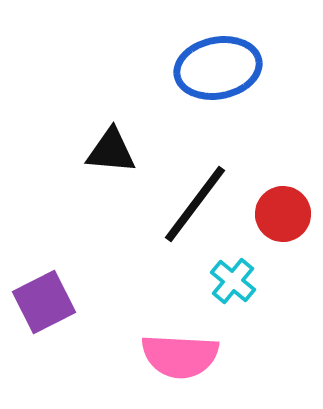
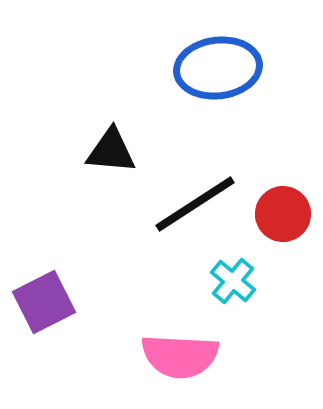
blue ellipse: rotated 4 degrees clockwise
black line: rotated 20 degrees clockwise
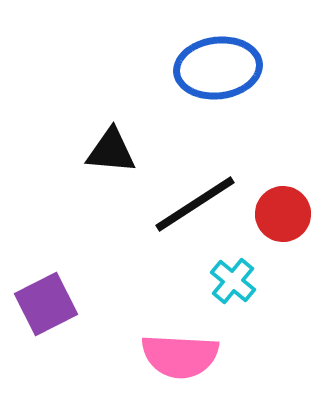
purple square: moved 2 px right, 2 px down
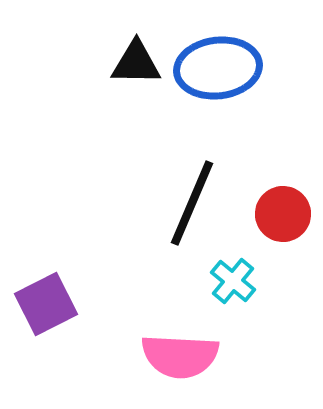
black triangle: moved 25 px right, 88 px up; rotated 4 degrees counterclockwise
black line: moved 3 px left, 1 px up; rotated 34 degrees counterclockwise
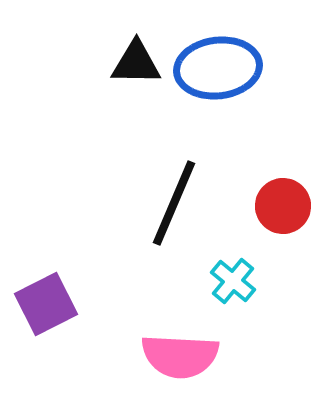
black line: moved 18 px left
red circle: moved 8 px up
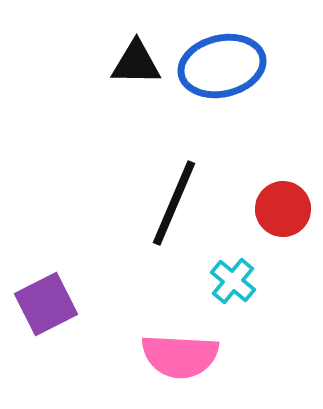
blue ellipse: moved 4 px right, 2 px up; rotated 6 degrees counterclockwise
red circle: moved 3 px down
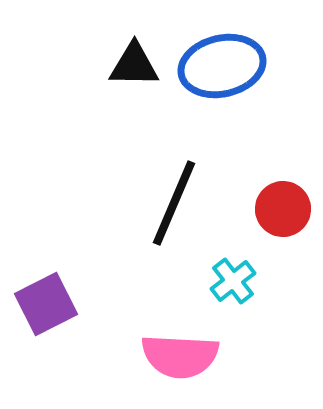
black triangle: moved 2 px left, 2 px down
cyan cross: rotated 12 degrees clockwise
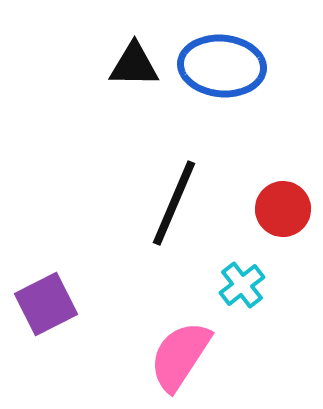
blue ellipse: rotated 18 degrees clockwise
cyan cross: moved 9 px right, 4 px down
pink semicircle: rotated 120 degrees clockwise
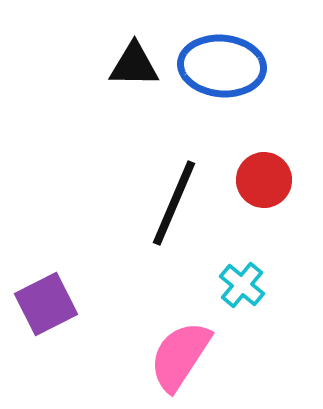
red circle: moved 19 px left, 29 px up
cyan cross: rotated 12 degrees counterclockwise
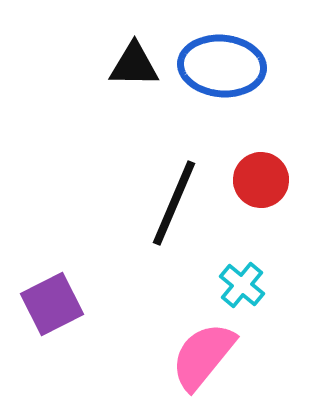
red circle: moved 3 px left
purple square: moved 6 px right
pink semicircle: moved 23 px right; rotated 6 degrees clockwise
